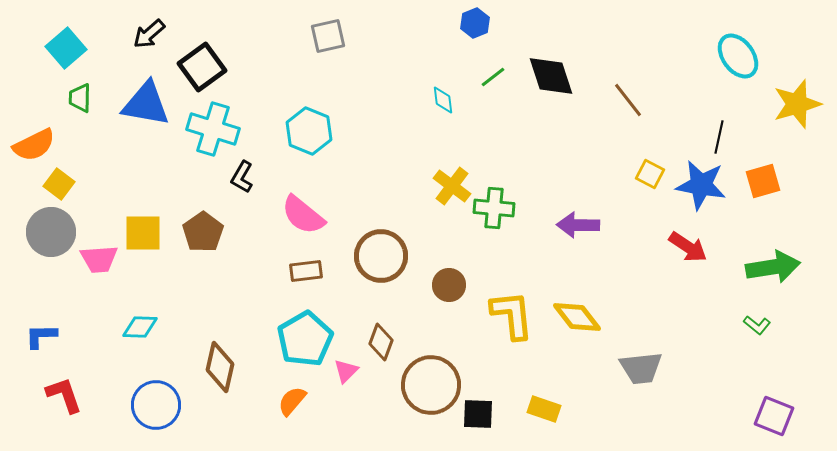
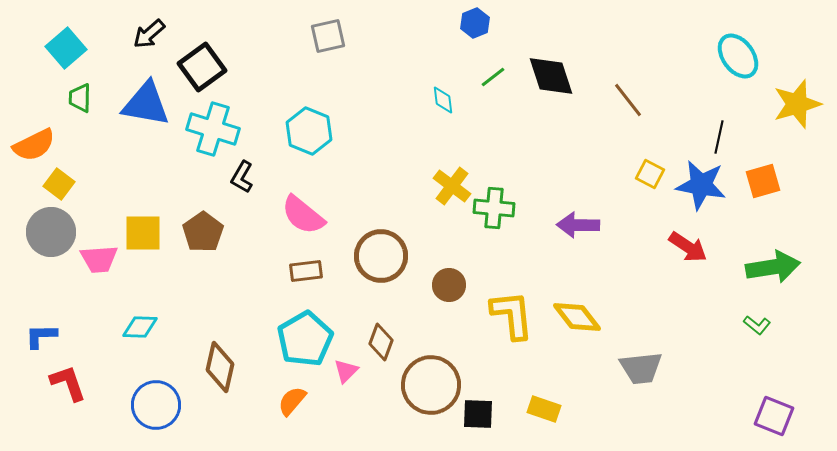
red L-shape at (64, 395): moved 4 px right, 12 px up
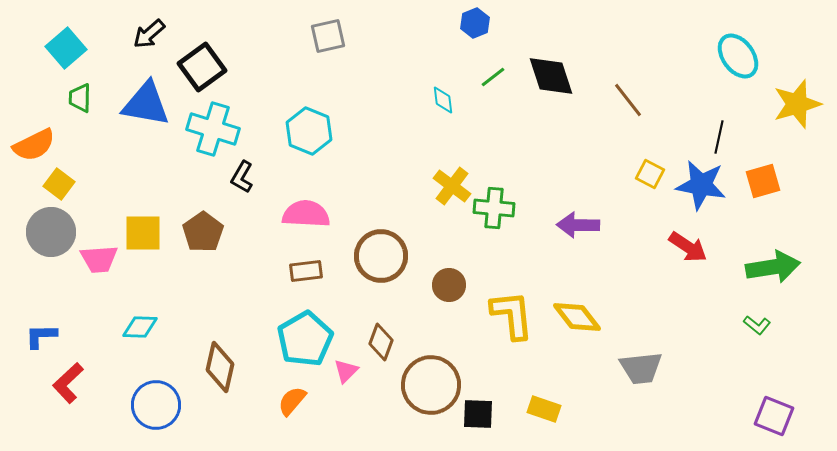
pink semicircle at (303, 215): moved 3 px right, 1 px up; rotated 144 degrees clockwise
red L-shape at (68, 383): rotated 114 degrees counterclockwise
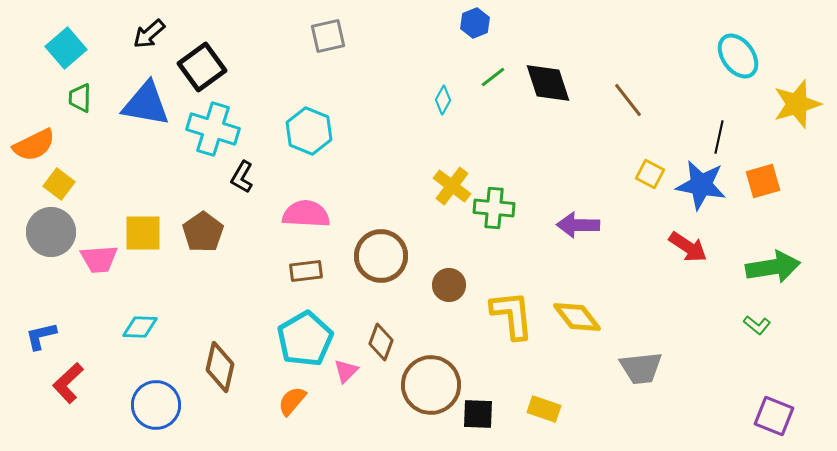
black diamond at (551, 76): moved 3 px left, 7 px down
cyan diamond at (443, 100): rotated 36 degrees clockwise
blue L-shape at (41, 336): rotated 12 degrees counterclockwise
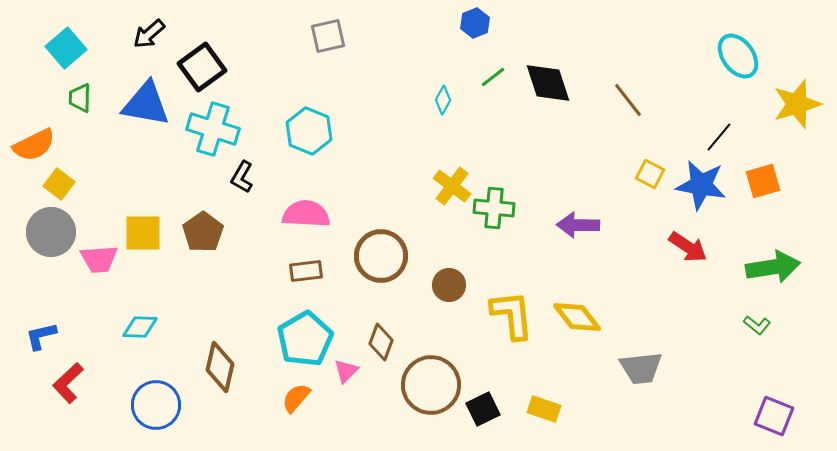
black line at (719, 137): rotated 28 degrees clockwise
orange semicircle at (292, 401): moved 4 px right, 3 px up
black square at (478, 414): moved 5 px right, 5 px up; rotated 28 degrees counterclockwise
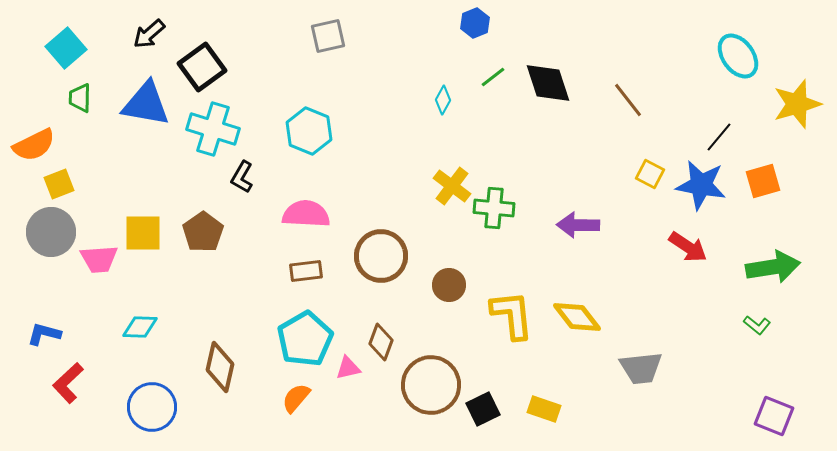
yellow square at (59, 184): rotated 32 degrees clockwise
blue L-shape at (41, 336): moved 3 px right, 2 px up; rotated 28 degrees clockwise
pink triangle at (346, 371): moved 2 px right, 3 px up; rotated 32 degrees clockwise
blue circle at (156, 405): moved 4 px left, 2 px down
